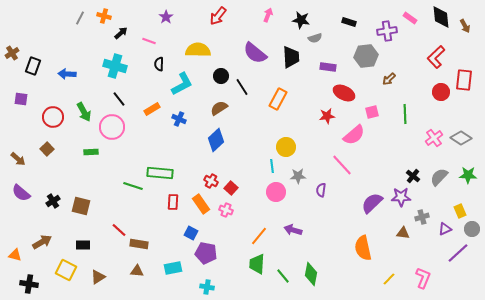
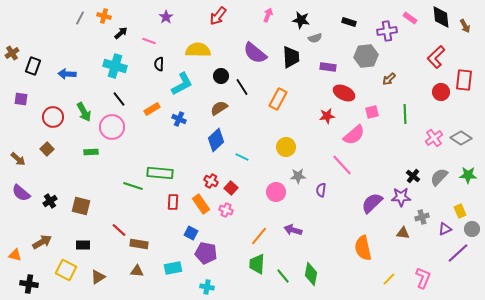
cyan line at (272, 166): moved 30 px left, 9 px up; rotated 56 degrees counterclockwise
black cross at (53, 201): moved 3 px left
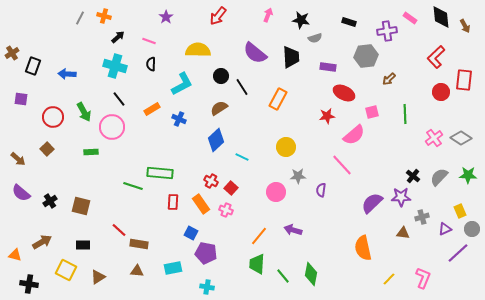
black arrow at (121, 33): moved 3 px left, 4 px down
black semicircle at (159, 64): moved 8 px left
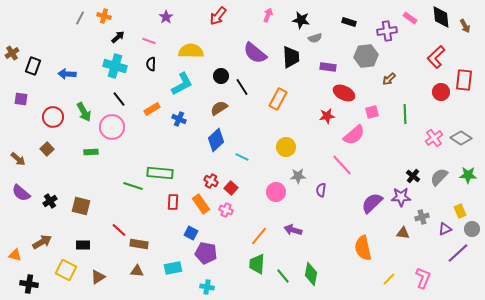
yellow semicircle at (198, 50): moved 7 px left, 1 px down
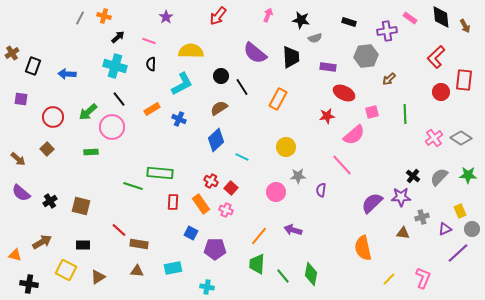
green arrow at (84, 112): moved 4 px right; rotated 78 degrees clockwise
purple pentagon at (206, 253): moved 9 px right, 4 px up; rotated 10 degrees counterclockwise
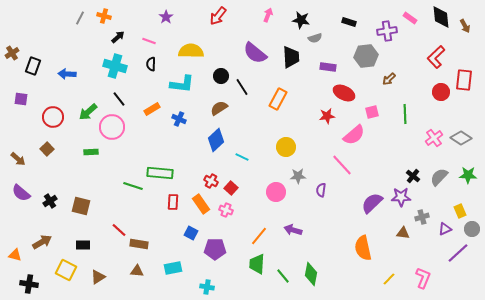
cyan L-shape at (182, 84): rotated 35 degrees clockwise
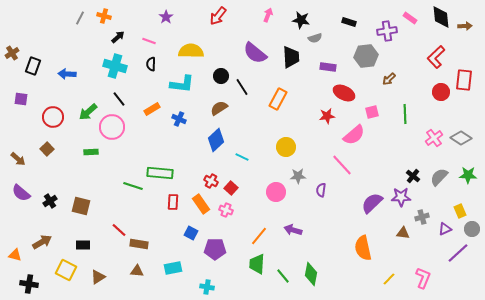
brown arrow at (465, 26): rotated 64 degrees counterclockwise
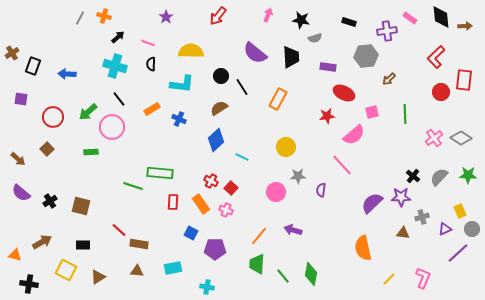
pink line at (149, 41): moved 1 px left, 2 px down
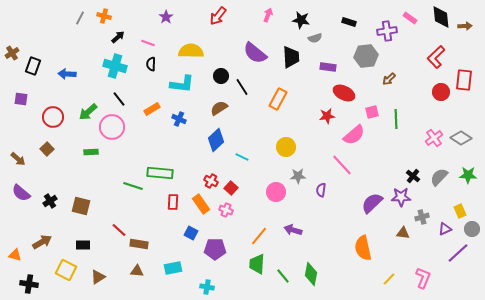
green line at (405, 114): moved 9 px left, 5 px down
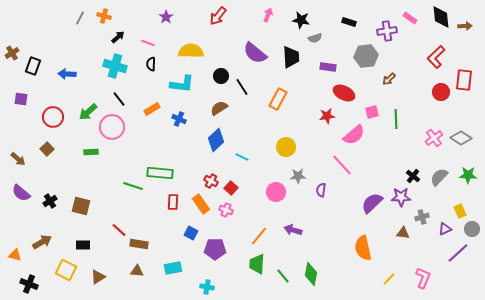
black cross at (29, 284): rotated 12 degrees clockwise
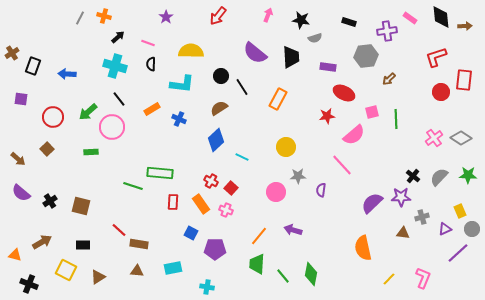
red L-shape at (436, 57): rotated 25 degrees clockwise
